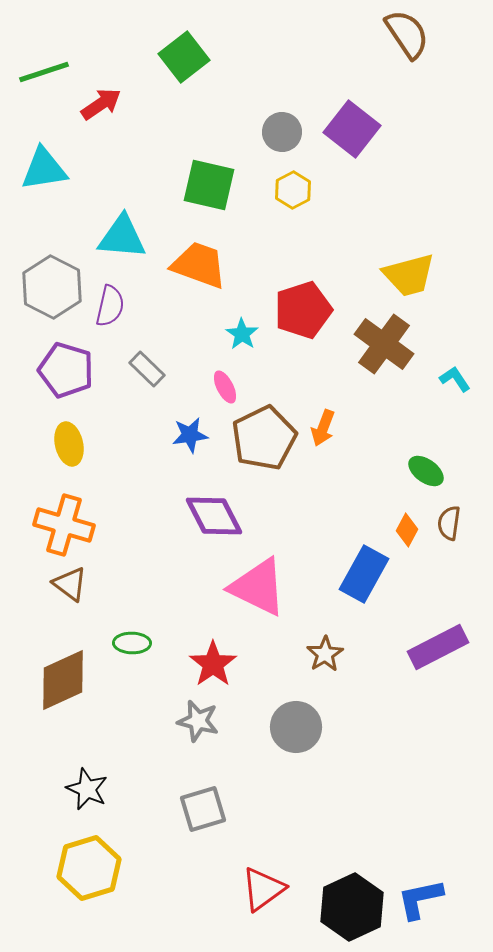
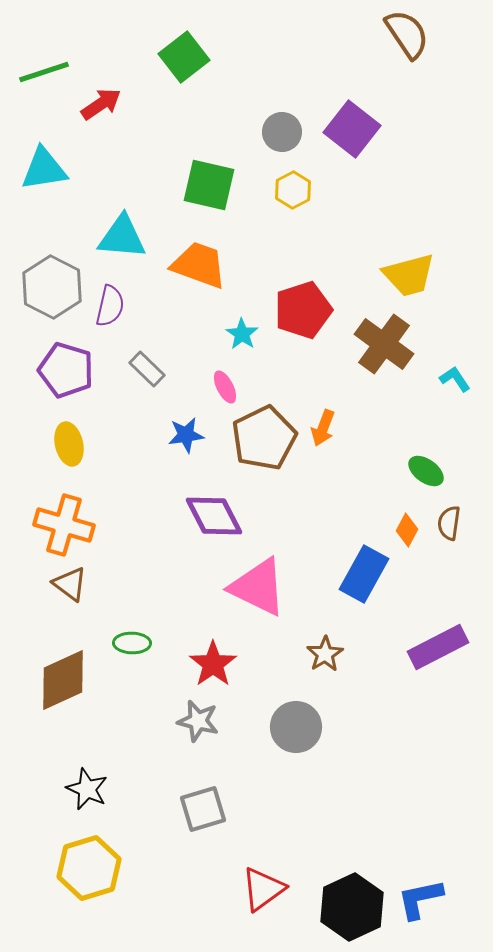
blue star at (190, 435): moved 4 px left
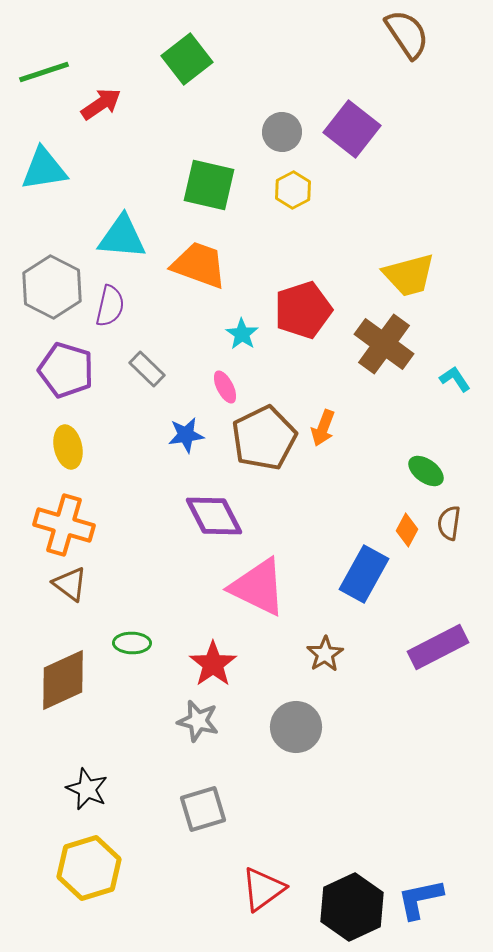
green square at (184, 57): moved 3 px right, 2 px down
yellow ellipse at (69, 444): moved 1 px left, 3 px down
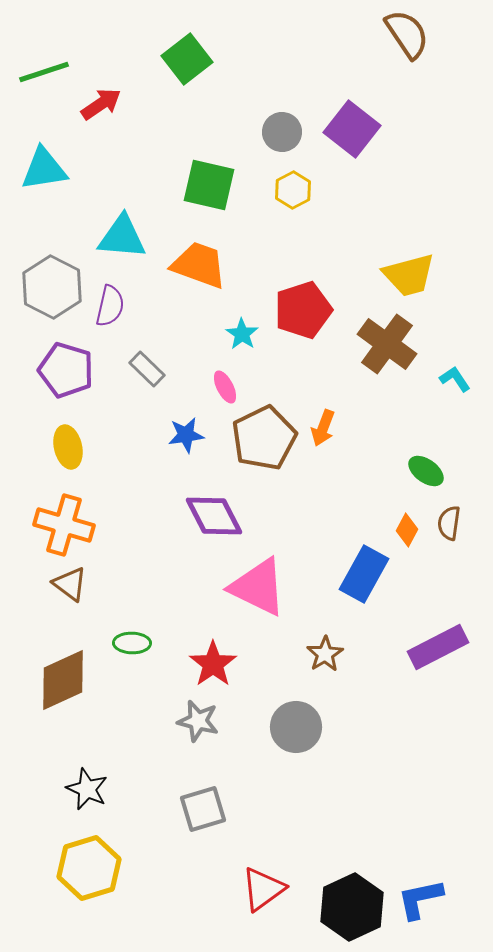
brown cross at (384, 344): moved 3 px right
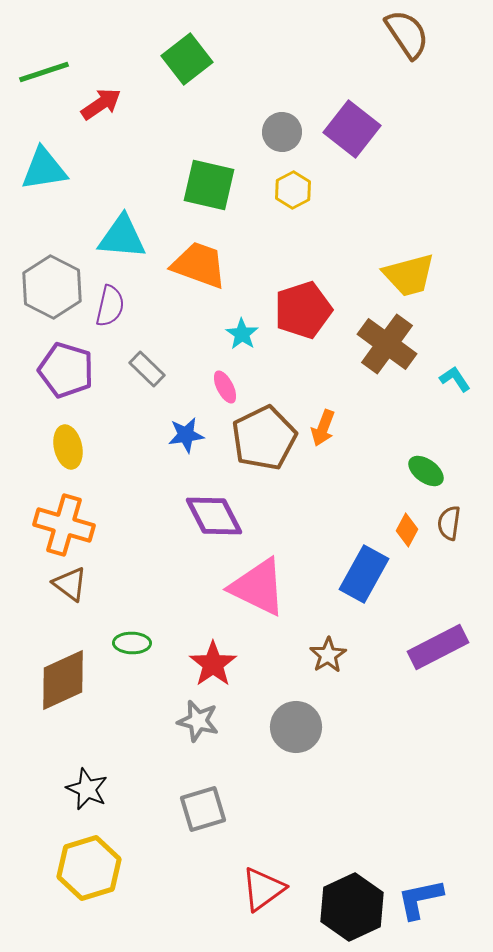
brown star at (325, 654): moved 3 px right, 1 px down
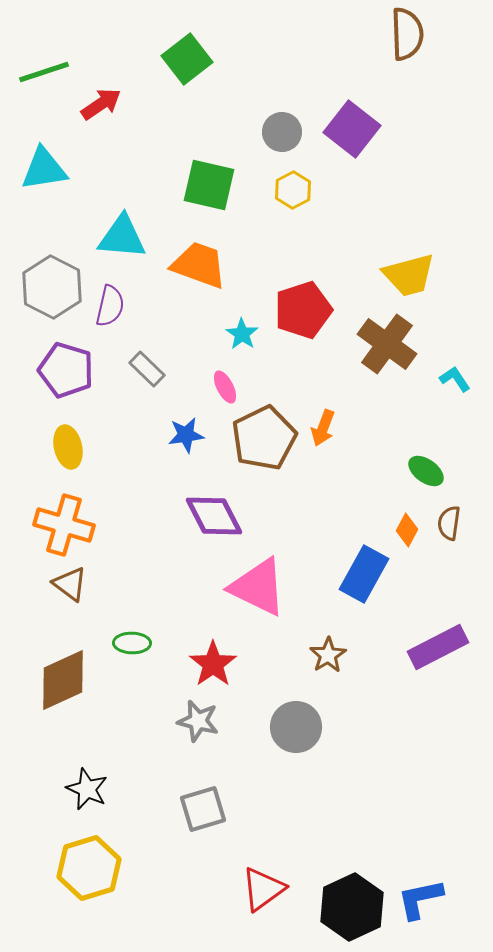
brown semicircle at (407, 34): rotated 32 degrees clockwise
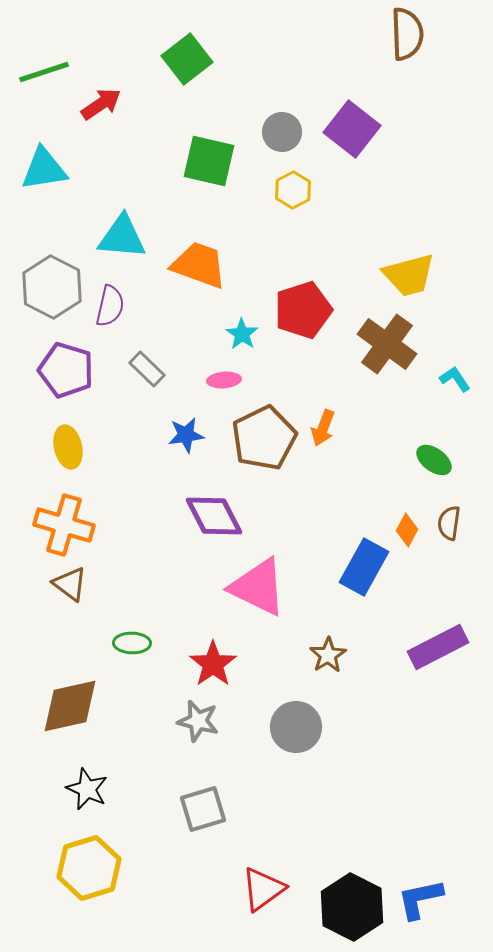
green square at (209, 185): moved 24 px up
pink ellipse at (225, 387): moved 1 px left, 7 px up; rotated 68 degrees counterclockwise
green ellipse at (426, 471): moved 8 px right, 11 px up
blue rectangle at (364, 574): moved 7 px up
brown diamond at (63, 680): moved 7 px right, 26 px down; rotated 12 degrees clockwise
black hexagon at (352, 907): rotated 8 degrees counterclockwise
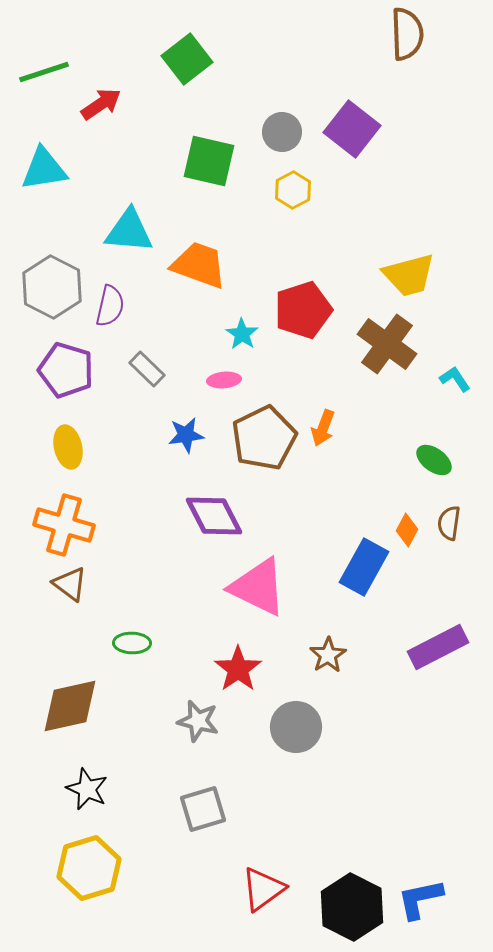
cyan triangle at (122, 237): moved 7 px right, 6 px up
red star at (213, 664): moved 25 px right, 5 px down
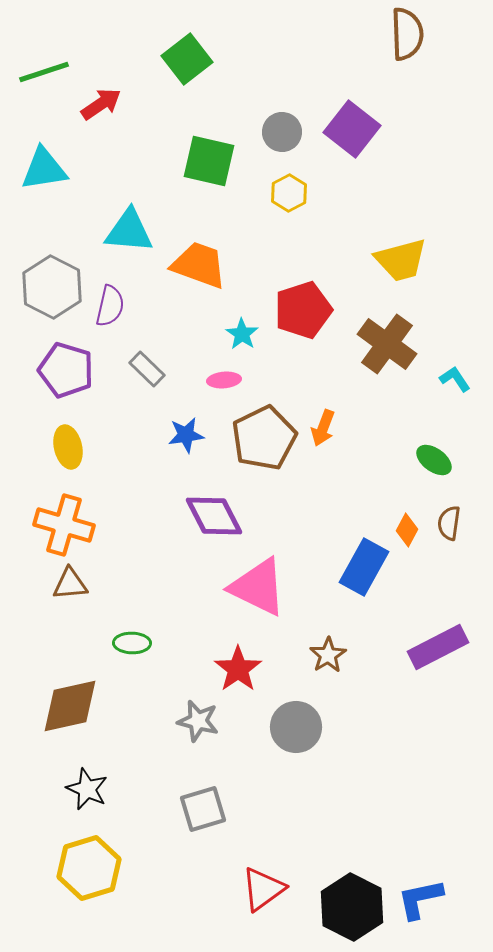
yellow hexagon at (293, 190): moved 4 px left, 3 px down
yellow trapezoid at (409, 275): moved 8 px left, 15 px up
brown triangle at (70, 584): rotated 42 degrees counterclockwise
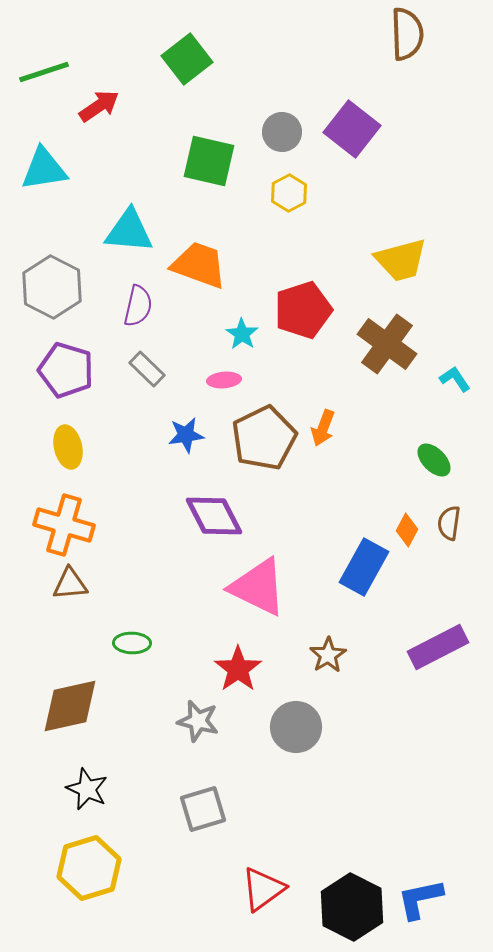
red arrow at (101, 104): moved 2 px left, 2 px down
purple semicircle at (110, 306): moved 28 px right
green ellipse at (434, 460): rotated 9 degrees clockwise
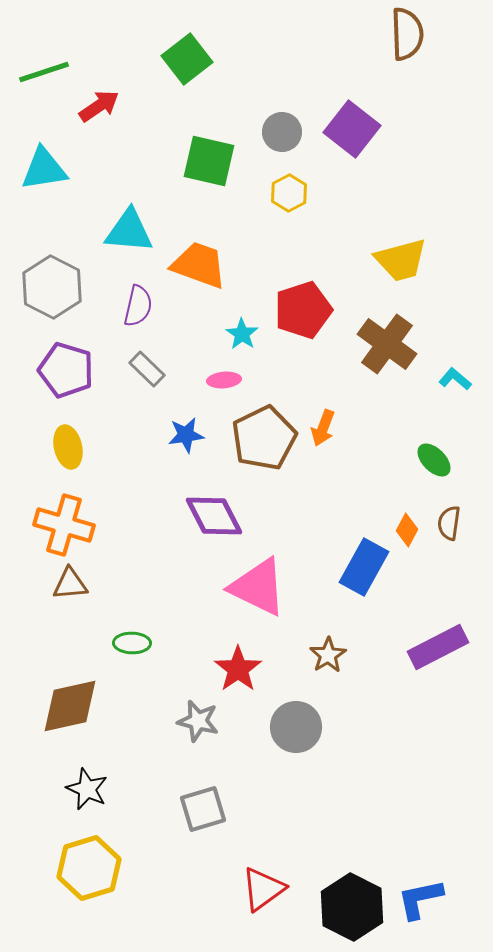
cyan L-shape at (455, 379): rotated 16 degrees counterclockwise
